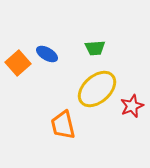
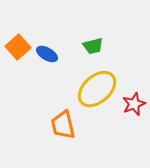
green trapezoid: moved 2 px left, 2 px up; rotated 10 degrees counterclockwise
orange square: moved 16 px up
red star: moved 2 px right, 2 px up
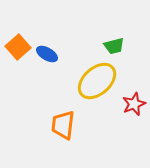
green trapezoid: moved 21 px right
yellow ellipse: moved 8 px up
orange trapezoid: rotated 20 degrees clockwise
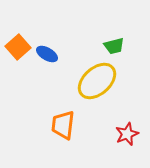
red star: moved 7 px left, 30 px down
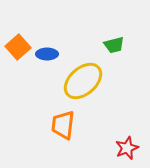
green trapezoid: moved 1 px up
blue ellipse: rotated 30 degrees counterclockwise
yellow ellipse: moved 14 px left
red star: moved 14 px down
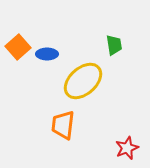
green trapezoid: rotated 85 degrees counterclockwise
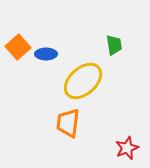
blue ellipse: moved 1 px left
orange trapezoid: moved 5 px right, 2 px up
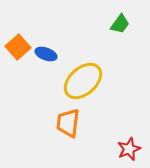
green trapezoid: moved 6 px right, 21 px up; rotated 45 degrees clockwise
blue ellipse: rotated 20 degrees clockwise
red star: moved 2 px right, 1 px down
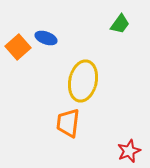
blue ellipse: moved 16 px up
yellow ellipse: rotated 36 degrees counterclockwise
red star: moved 2 px down
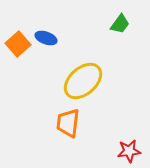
orange square: moved 3 px up
yellow ellipse: rotated 36 degrees clockwise
red star: rotated 15 degrees clockwise
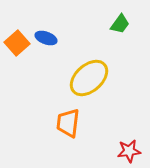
orange square: moved 1 px left, 1 px up
yellow ellipse: moved 6 px right, 3 px up
